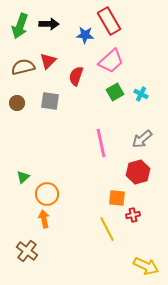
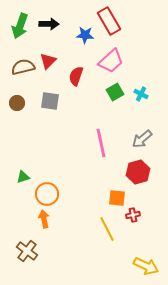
green triangle: rotated 24 degrees clockwise
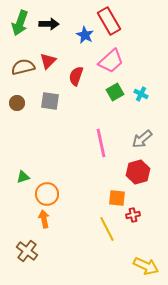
green arrow: moved 3 px up
blue star: rotated 24 degrees clockwise
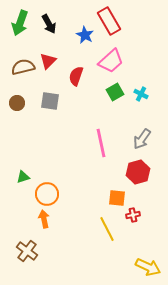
black arrow: rotated 60 degrees clockwise
gray arrow: rotated 15 degrees counterclockwise
yellow arrow: moved 2 px right, 1 px down
